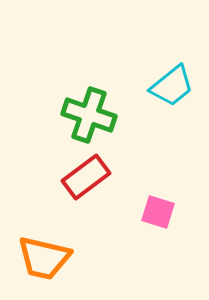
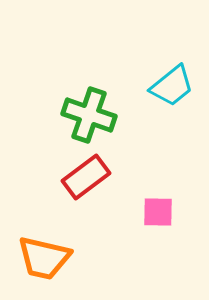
pink square: rotated 16 degrees counterclockwise
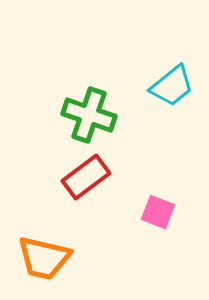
pink square: rotated 20 degrees clockwise
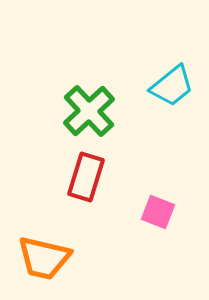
green cross: moved 4 px up; rotated 28 degrees clockwise
red rectangle: rotated 36 degrees counterclockwise
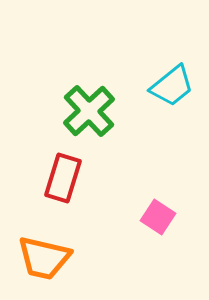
red rectangle: moved 23 px left, 1 px down
pink square: moved 5 px down; rotated 12 degrees clockwise
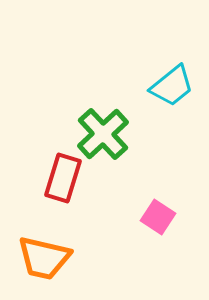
green cross: moved 14 px right, 23 px down
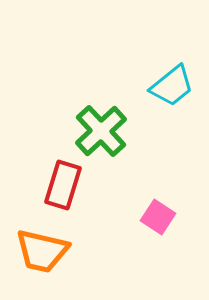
green cross: moved 2 px left, 3 px up
red rectangle: moved 7 px down
orange trapezoid: moved 2 px left, 7 px up
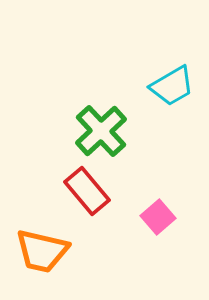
cyan trapezoid: rotated 9 degrees clockwise
red rectangle: moved 24 px right, 6 px down; rotated 57 degrees counterclockwise
pink square: rotated 16 degrees clockwise
